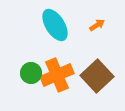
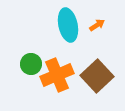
cyan ellipse: moved 13 px right; rotated 20 degrees clockwise
green circle: moved 9 px up
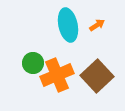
green circle: moved 2 px right, 1 px up
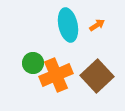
orange cross: moved 1 px left
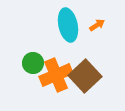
brown square: moved 12 px left
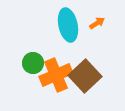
orange arrow: moved 2 px up
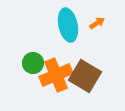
brown square: rotated 16 degrees counterclockwise
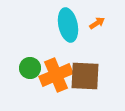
green circle: moved 3 px left, 5 px down
brown square: rotated 28 degrees counterclockwise
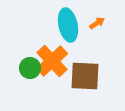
orange cross: moved 4 px left, 14 px up; rotated 20 degrees counterclockwise
